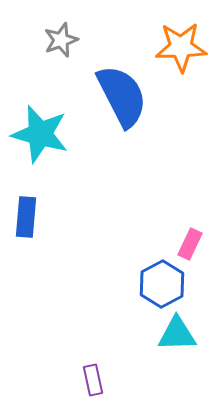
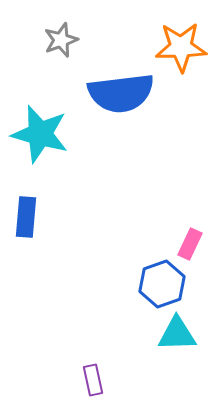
blue semicircle: moved 1 px left, 3 px up; rotated 110 degrees clockwise
blue hexagon: rotated 9 degrees clockwise
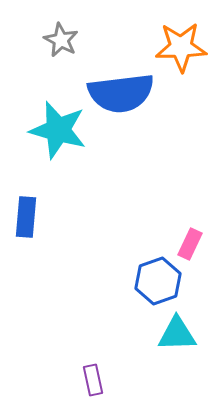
gray star: rotated 24 degrees counterclockwise
cyan star: moved 18 px right, 4 px up
blue hexagon: moved 4 px left, 3 px up
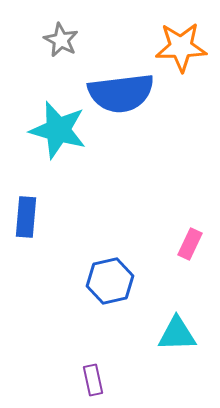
blue hexagon: moved 48 px left; rotated 6 degrees clockwise
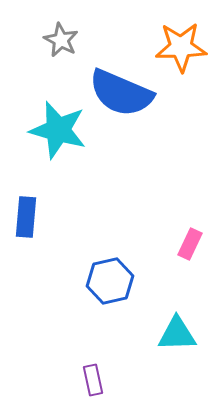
blue semicircle: rotated 30 degrees clockwise
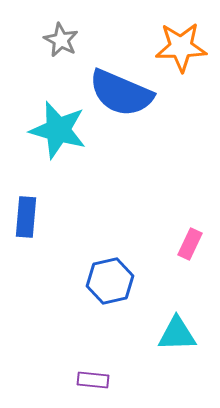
purple rectangle: rotated 72 degrees counterclockwise
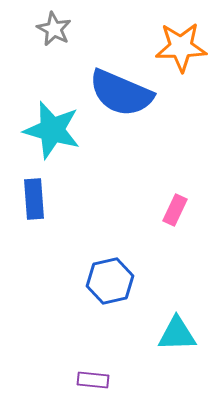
gray star: moved 7 px left, 11 px up
cyan star: moved 6 px left
blue rectangle: moved 8 px right, 18 px up; rotated 9 degrees counterclockwise
pink rectangle: moved 15 px left, 34 px up
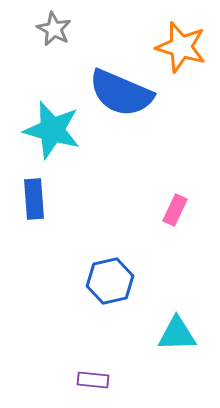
orange star: rotated 18 degrees clockwise
